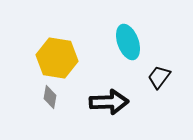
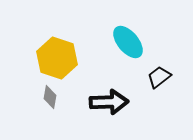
cyan ellipse: rotated 20 degrees counterclockwise
yellow hexagon: rotated 9 degrees clockwise
black trapezoid: rotated 15 degrees clockwise
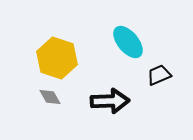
black trapezoid: moved 2 px up; rotated 15 degrees clockwise
gray diamond: rotated 40 degrees counterclockwise
black arrow: moved 1 px right, 1 px up
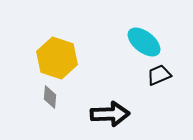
cyan ellipse: moved 16 px right; rotated 12 degrees counterclockwise
gray diamond: rotated 35 degrees clockwise
black arrow: moved 13 px down
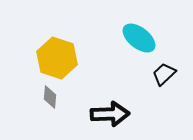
cyan ellipse: moved 5 px left, 4 px up
black trapezoid: moved 5 px right, 1 px up; rotated 20 degrees counterclockwise
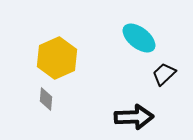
yellow hexagon: rotated 18 degrees clockwise
gray diamond: moved 4 px left, 2 px down
black arrow: moved 24 px right, 3 px down
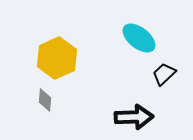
gray diamond: moved 1 px left, 1 px down
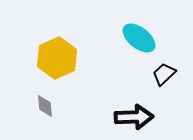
gray diamond: moved 6 px down; rotated 10 degrees counterclockwise
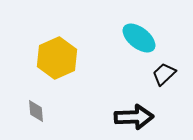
gray diamond: moved 9 px left, 5 px down
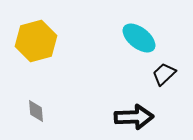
yellow hexagon: moved 21 px left, 17 px up; rotated 9 degrees clockwise
